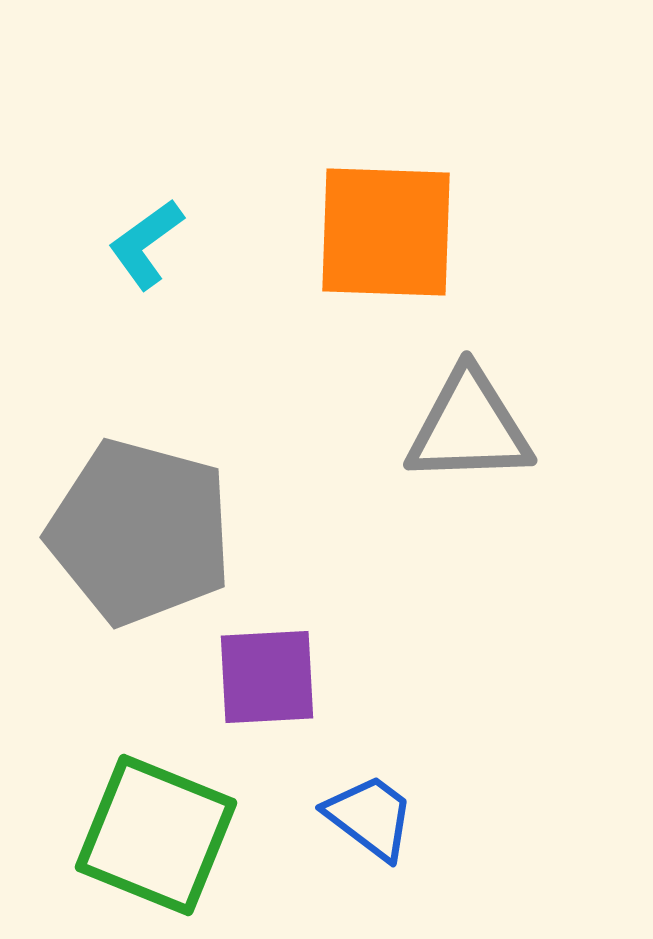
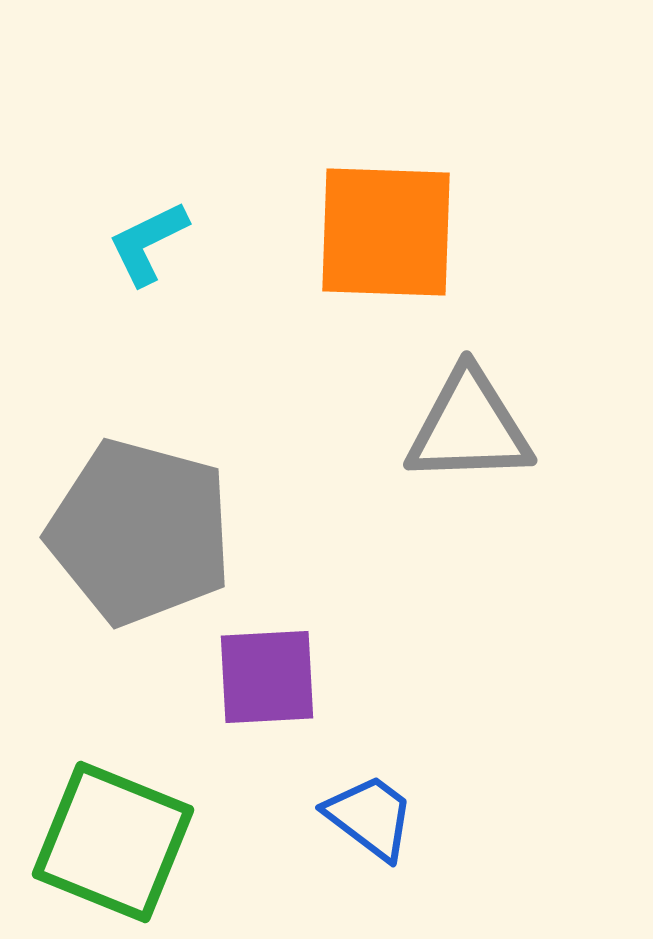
cyan L-shape: moved 2 px right, 1 px up; rotated 10 degrees clockwise
green square: moved 43 px left, 7 px down
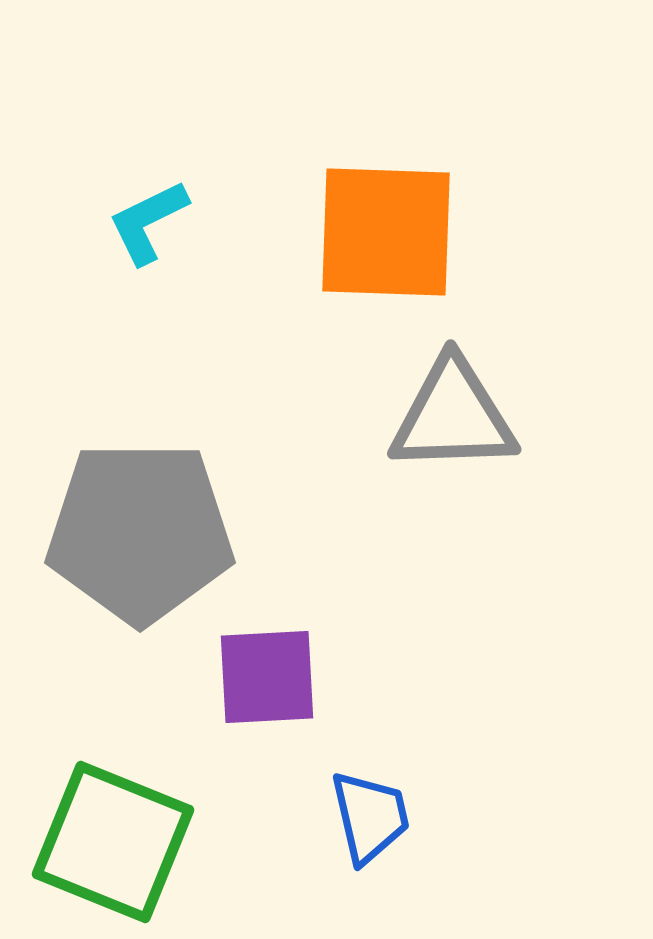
cyan L-shape: moved 21 px up
gray triangle: moved 16 px left, 11 px up
gray pentagon: rotated 15 degrees counterclockwise
blue trapezoid: rotated 40 degrees clockwise
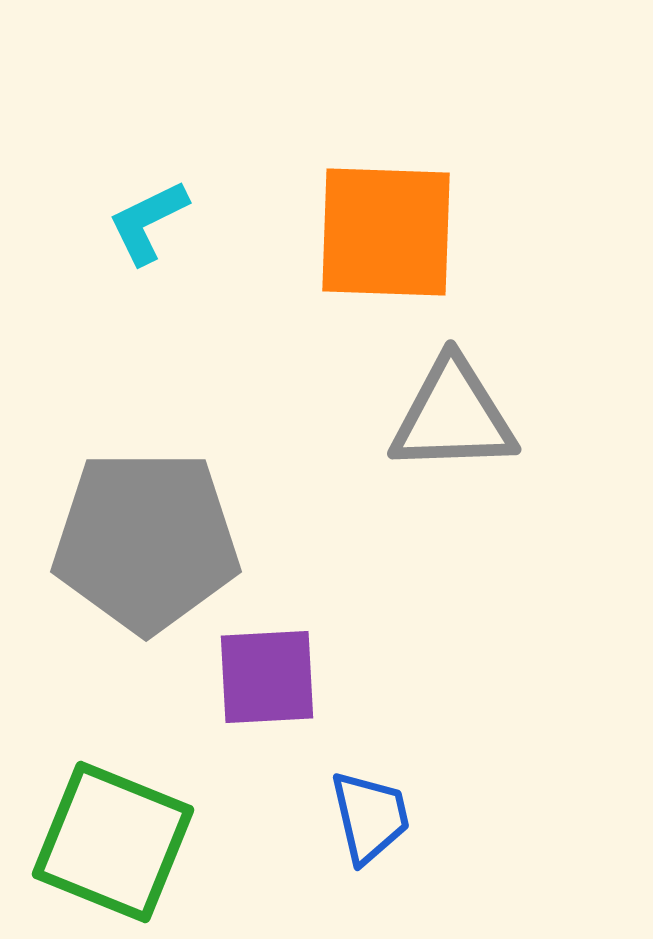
gray pentagon: moved 6 px right, 9 px down
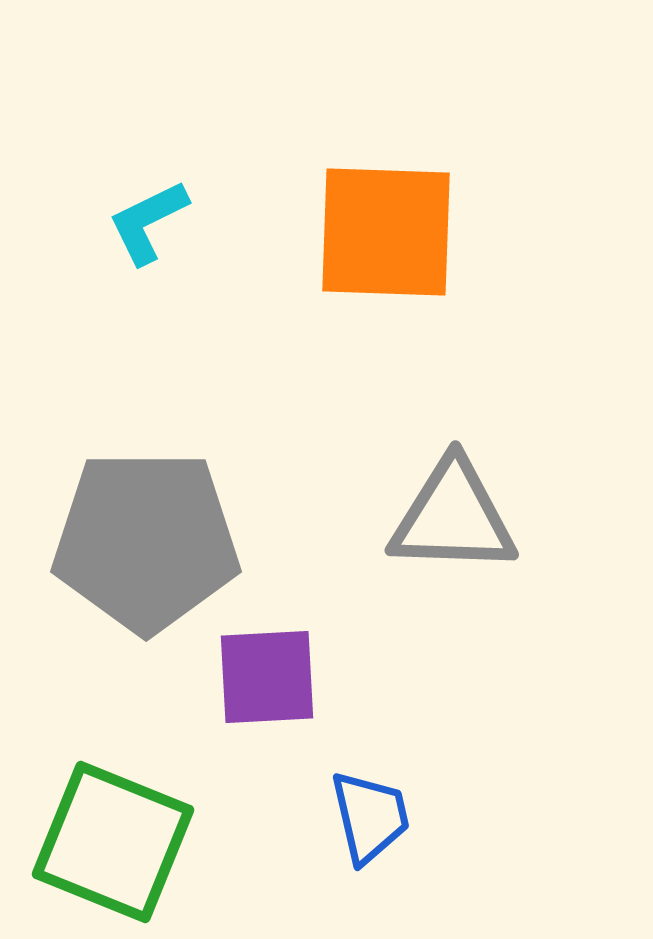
gray triangle: moved 101 px down; rotated 4 degrees clockwise
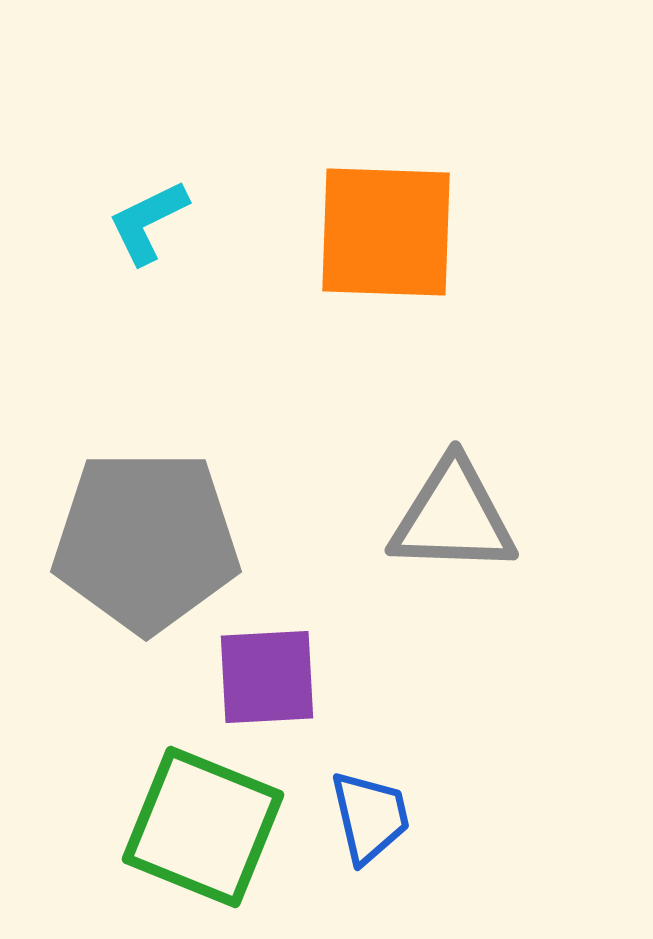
green square: moved 90 px right, 15 px up
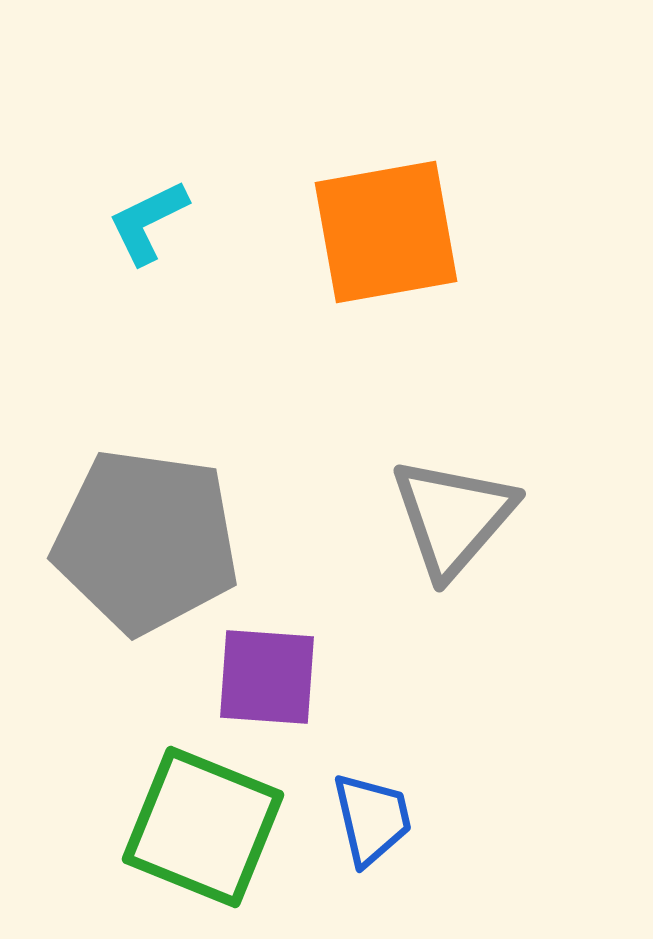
orange square: rotated 12 degrees counterclockwise
gray triangle: rotated 51 degrees counterclockwise
gray pentagon: rotated 8 degrees clockwise
purple square: rotated 7 degrees clockwise
blue trapezoid: moved 2 px right, 2 px down
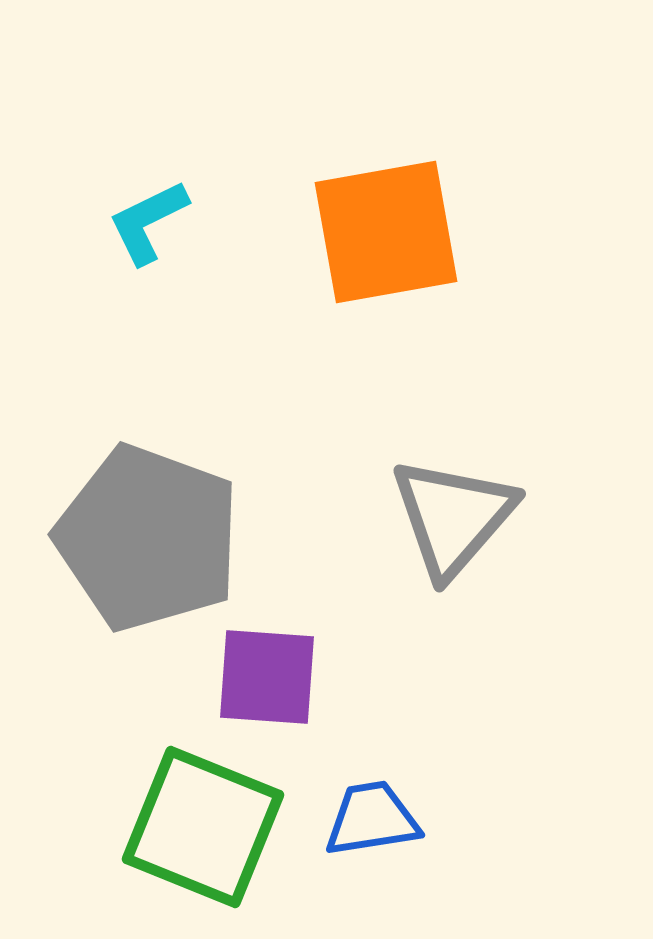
gray pentagon: moved 2 px right, 3 px up; rotated 12 degrees clockwise
blue trapezoid: rotated 86 degrees counterclockwise
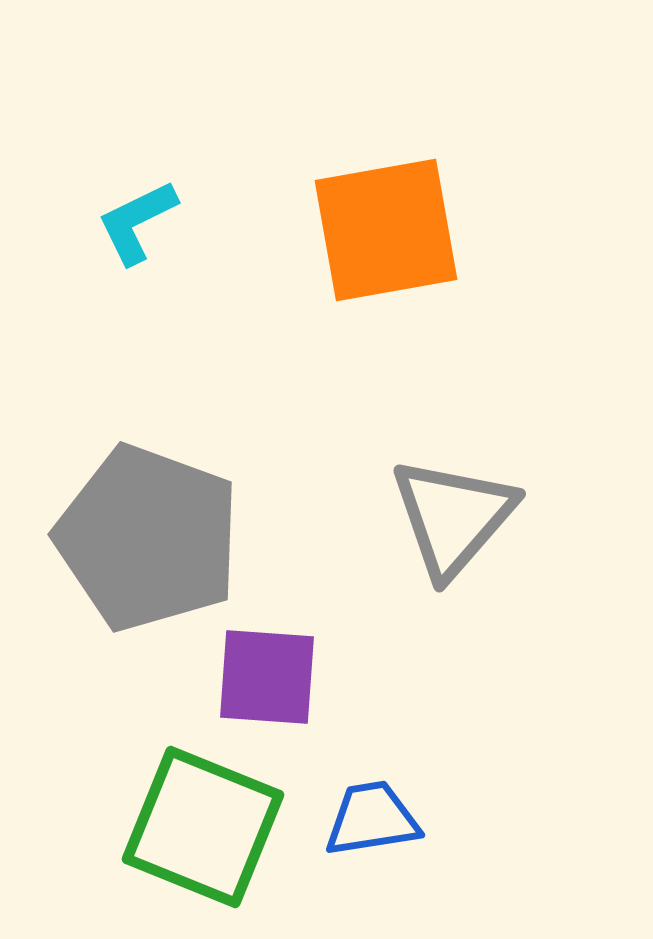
cyan L-shape: moved 11 px left
orange square: moved 2 px up
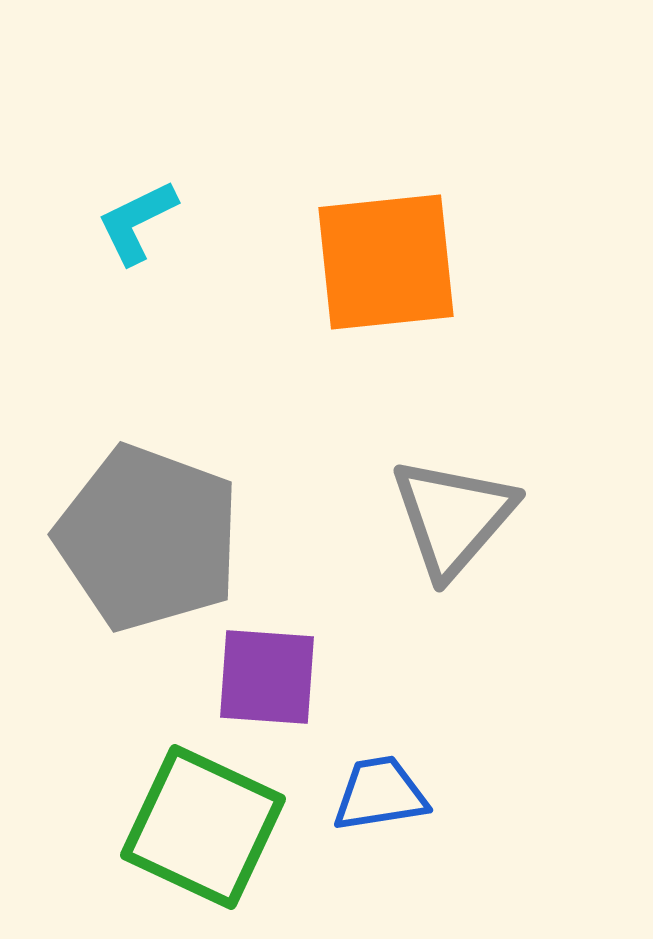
orange square: moved 32 px down; rotated 4 degrees clockwise
blue trapezoid: moved 8 px right, 25 px up
green square: rotated 3 degrees clockwise
